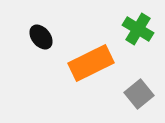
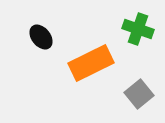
green cross: rotated 12 degrees counterclockwise
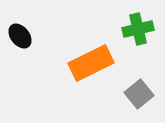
green cross: rotated 32 degrees counterclockwise
black ellipse: moved 21 px left, 1 px up
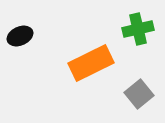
black ellipse: rotated 75 degrees counterclockwise
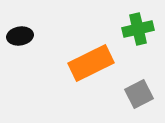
black ellipse: rotated 15 degrees clockwise
gray square: rotated 12 degrees clockwise
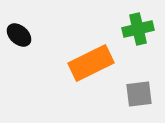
black ellipse: moved 1 px left, 1 px up; rotated 50 degrees clockwise
gray square: rotated 20 degrees clockwise
